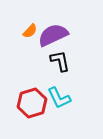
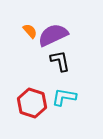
orange semicircle: rotated 84 degrees counterclockwise
cyan L-shape: moved 5 px right, 1 px up; rotated 125 degrees clockwise
red hexagon: rotated 24 degrees counterclockwise
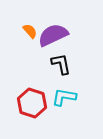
black L-shape: moved 1 px right, 3 px down
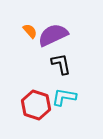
red hexagon: moved 4 px right, 2 px down
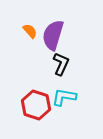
purple semicircle: rotated 48 degrees counterclockwise
black L-shape: rotated 35 degrees clockwise
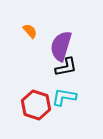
purple semicircle: moved 8 px right, 11 px down
black L-shape: moved 5 px right, 3 px down; rotated 55 degrees clockwise
